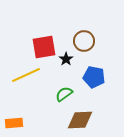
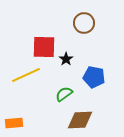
brown circle: moved 18 px up
red square: rotated 10 degrees clockwise
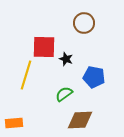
black star: rotated 16 degrees counterclockwise
yellow line: rotated 48 degrees counterclockwise
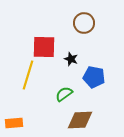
black star: moved 5 px right
yellow line: moved 2 px right
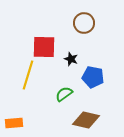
blue pentagon: moved 1 px left
brown diamond: moved 6 px right; rotated 16 degrees clockwise
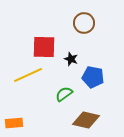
yellow line: rotated 48 degrees clockwise
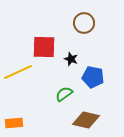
yellow line: moved 10 px left, 3 px up
